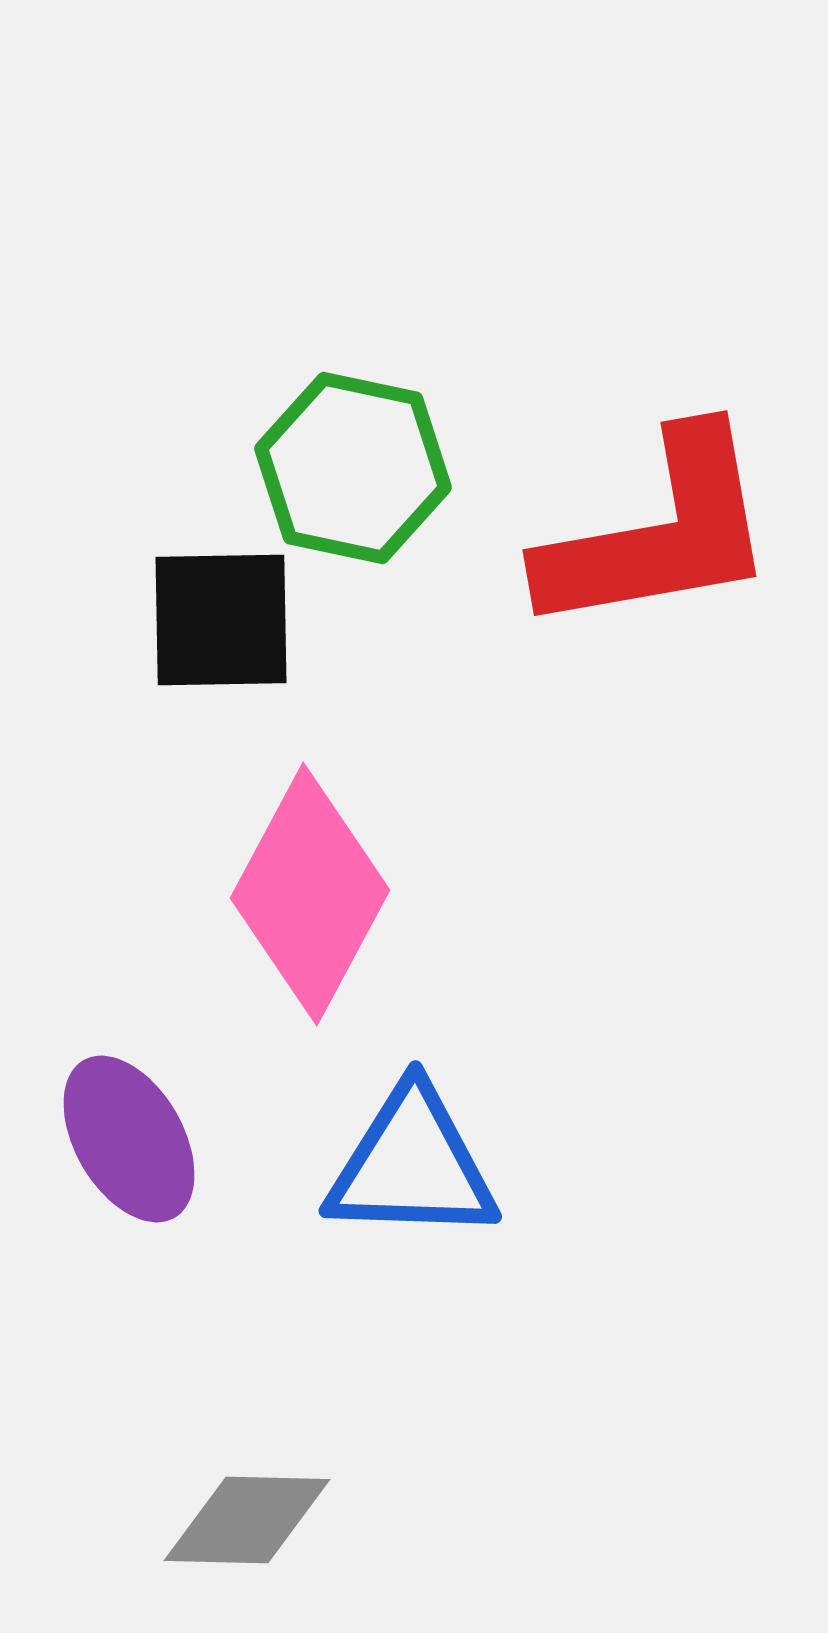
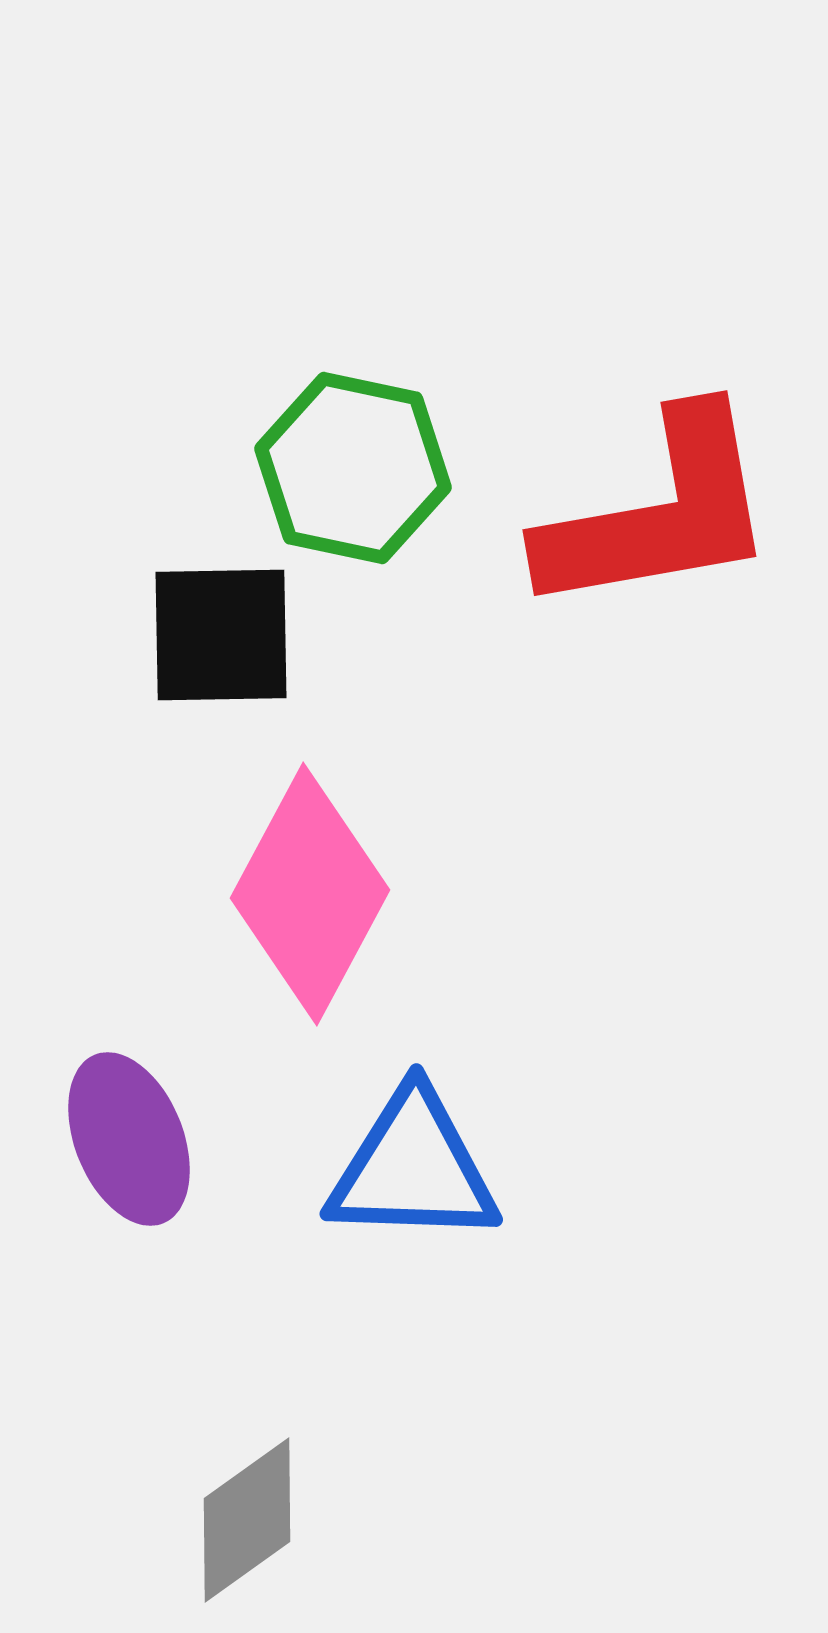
red L-shape: moved 20 px up
black square: moved 15 px down
purple ellipse: rotated 8 degrees clockwise
blue triangle: moved 1 px right, 3 px down
gray diamond: rotated 37 degrees counterclockwise
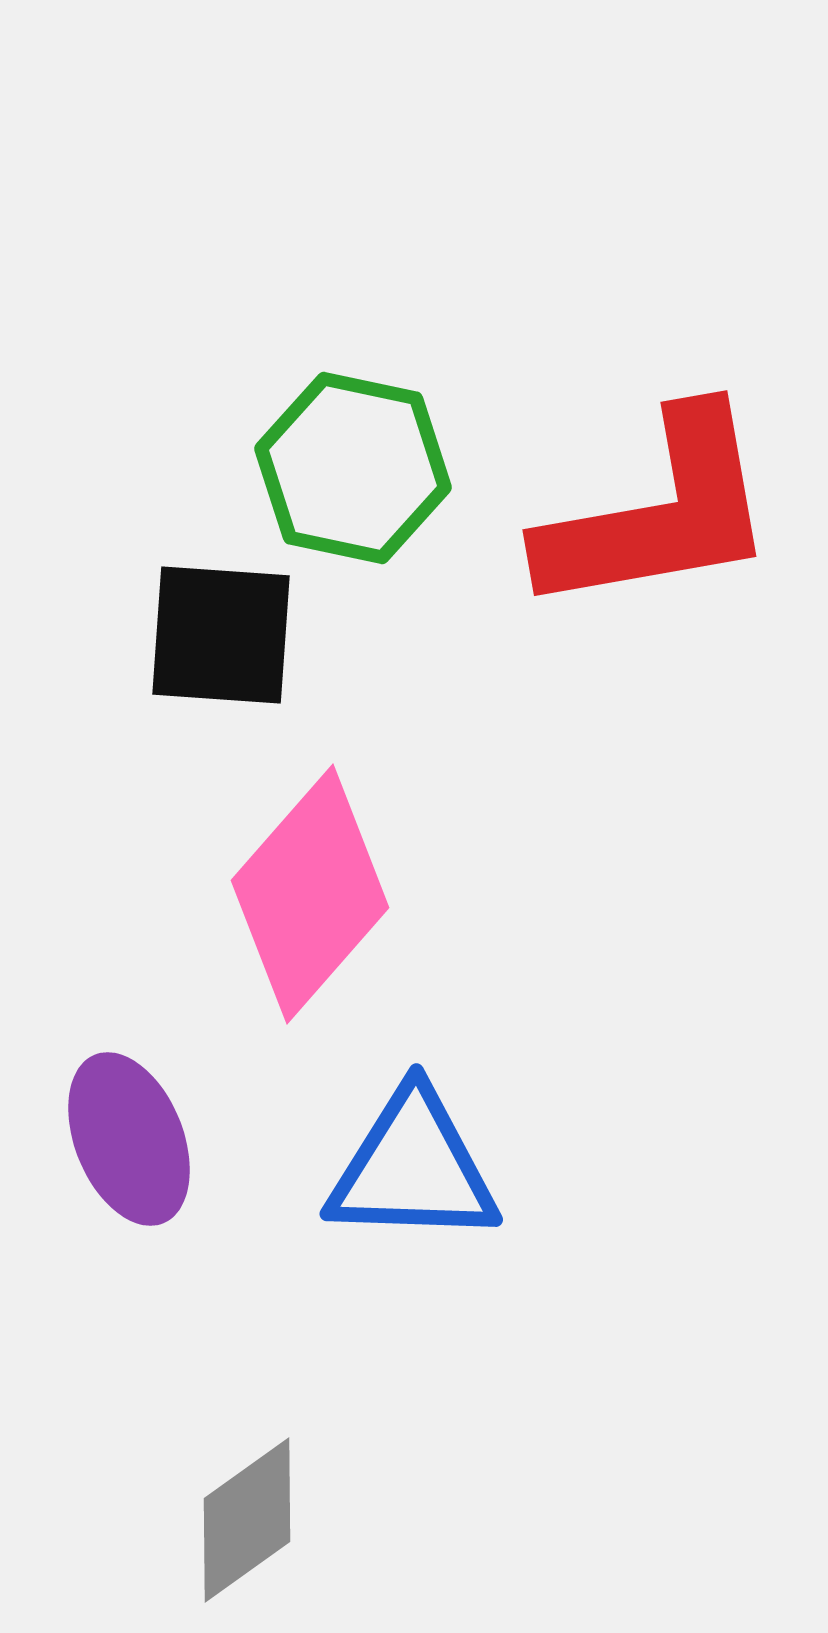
black square: rotated 5 degrees clockwise
pink diamond: rotated 13 degrees clockwise
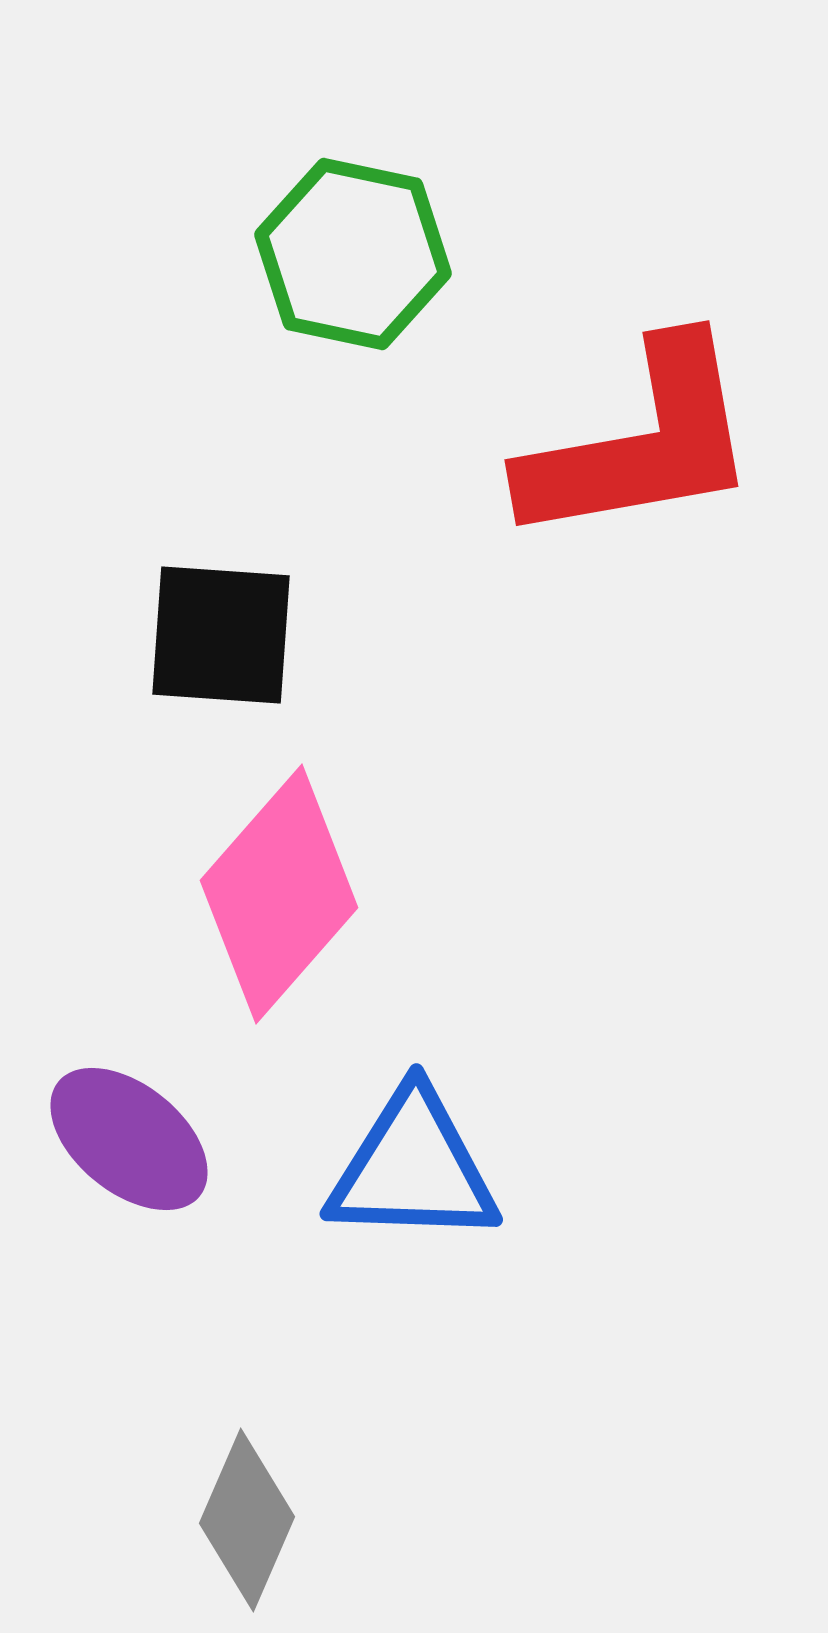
green hexagon: moved 214 px up
red L-shape: moved 18 px left, 70 px up
pink diamond: moved 31 px left
purple ellipse: rotated 29 degrees counterclockwise
gray diamond: rotated 31 degrees counterclockwise
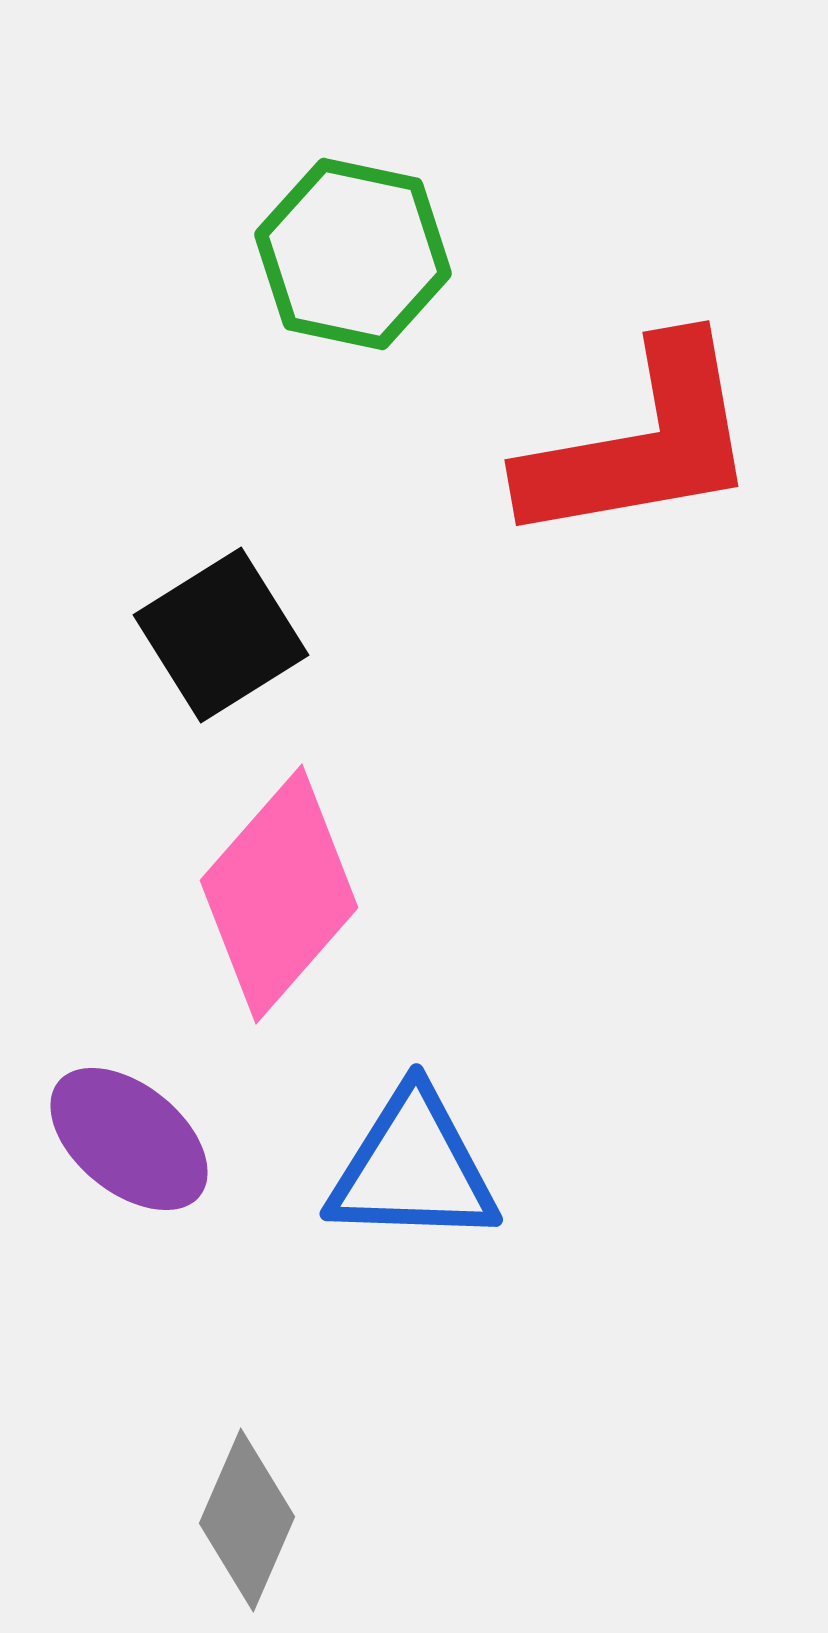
black square: rotated 36 degrees counterclockwise
